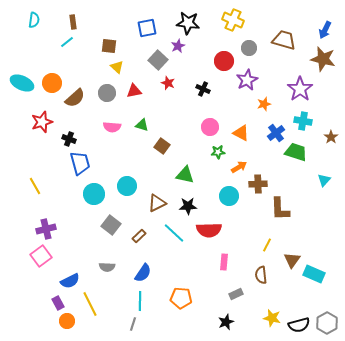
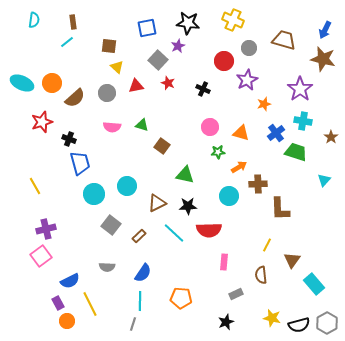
red triangle at (134, 91): moved 2 px right, 5 px up
orange triangle at (241, 133): rotated 12 degrees counterclockwise
cyan rectangle at (314, 274): moved 10 px down; rotated 25 degrees clockwise
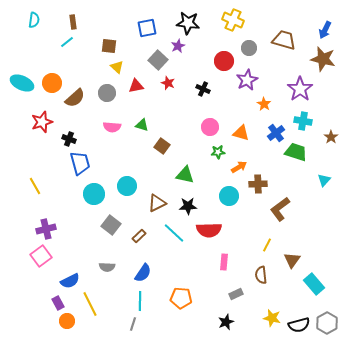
orange star at (264, 104): rotated 24 degrees counterclockwise
brown L-shape at (280, 209): rotated 55 degrees clockwise
